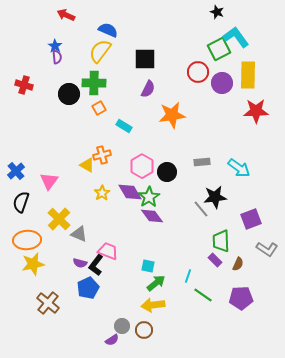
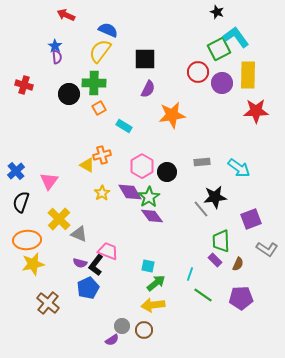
cyan line at (188, 276): moved 2 px right, 2 px up
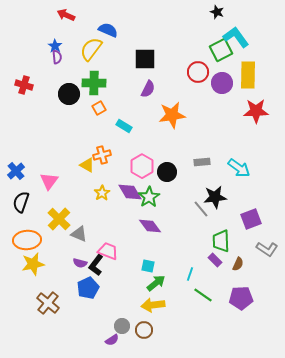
green square at (219, 49): moved 2 px right, 1 px down
yellow semicircle at (100, 51): moved 9 px left, 2 px up
purple diamond at (152, 216): moved 2 px left, 10 px down
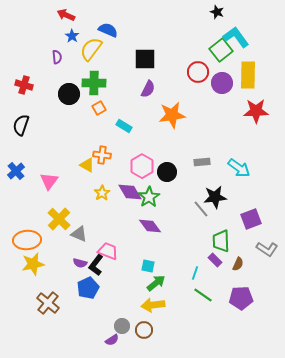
blue star at (55, 46): moved 17 px right, 10 px up
green square at (221, 50): rotated 10 degrees counterclockwise
orange cross at (102, 155): rotated 24 degrees clockwise
black semicircle at (21, 202): moved 77 px up
cyan line at (190, 274): moved 5 px right, 1 px up
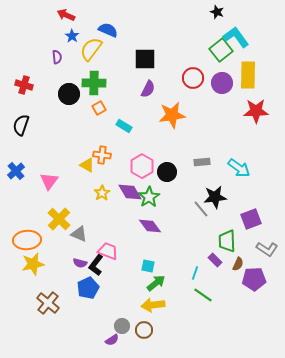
red circle at (198, 72): moved 5 px left, 6 px down
green trapezoid at (221, 241): moved 6 px right
purple pentagon at (241, 298): moved 13 px right, 19 px up
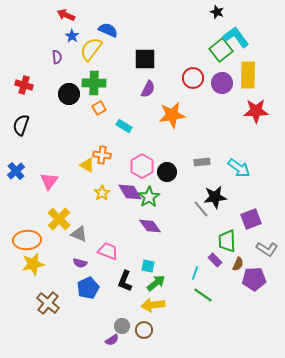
black L-shape at (96, 265): moved 29 px right, 16 px down; rotated 15 degrees counterclockwise
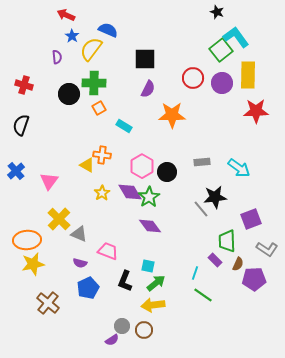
orange star at (172, 115): rotated 8 degrees clockwise
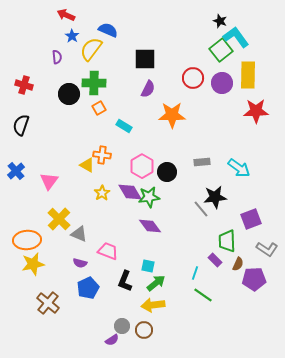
black star at (217, 12): moved 3 px right, 9 px down
green star at (149, 197): rotated 25 degrees clockwise
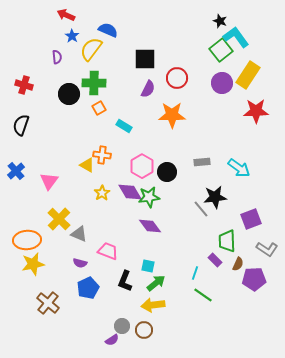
yellow rectangle at (248, 75): rotated 32 degrees clockwise
red circle at (193, 78): moved 16 px left
